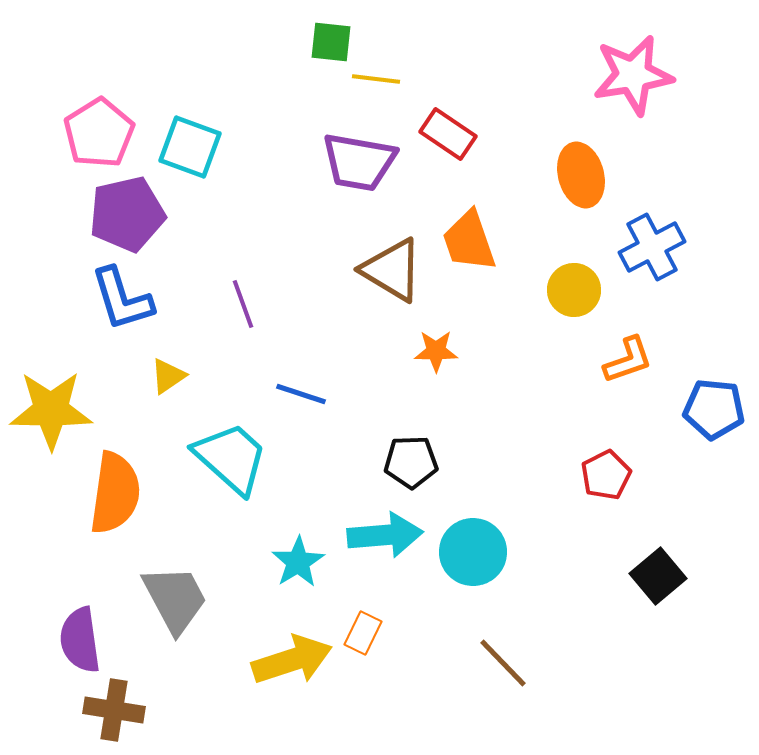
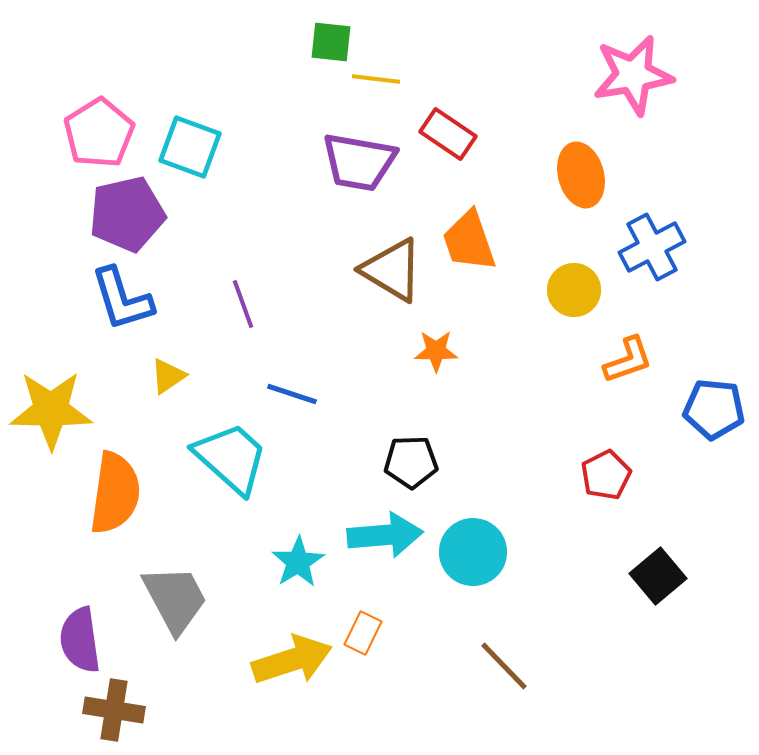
blue line: moved 9 px left
brown line: moved 1 px right, 3 px down
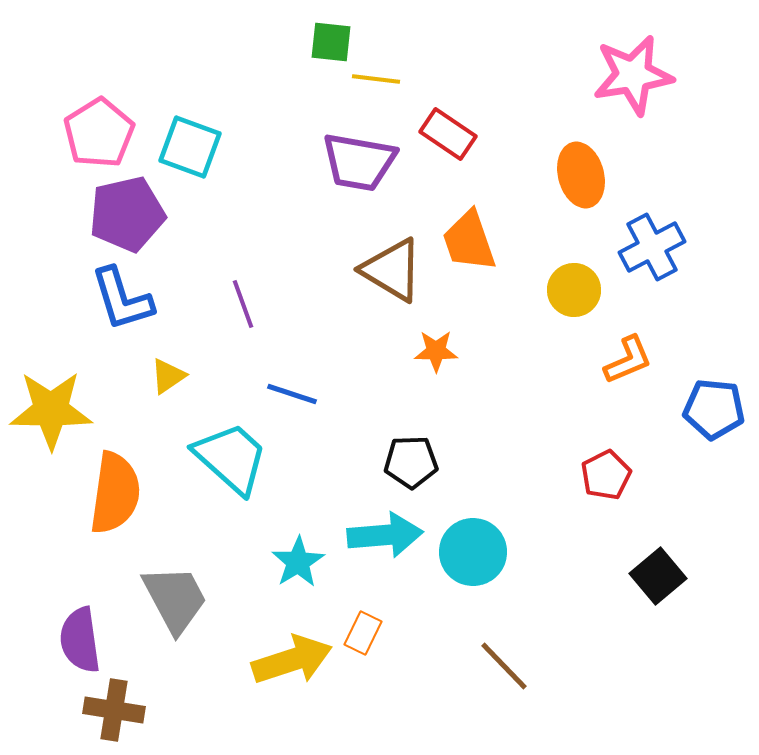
orange L-shape: rotated 4 degrees counterclockwise
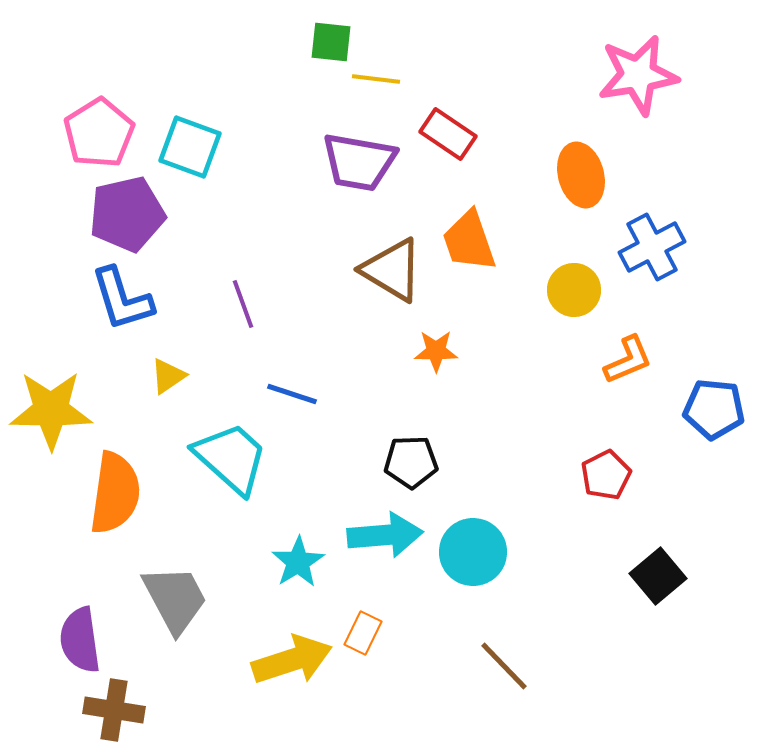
pink star: moved 5 px right
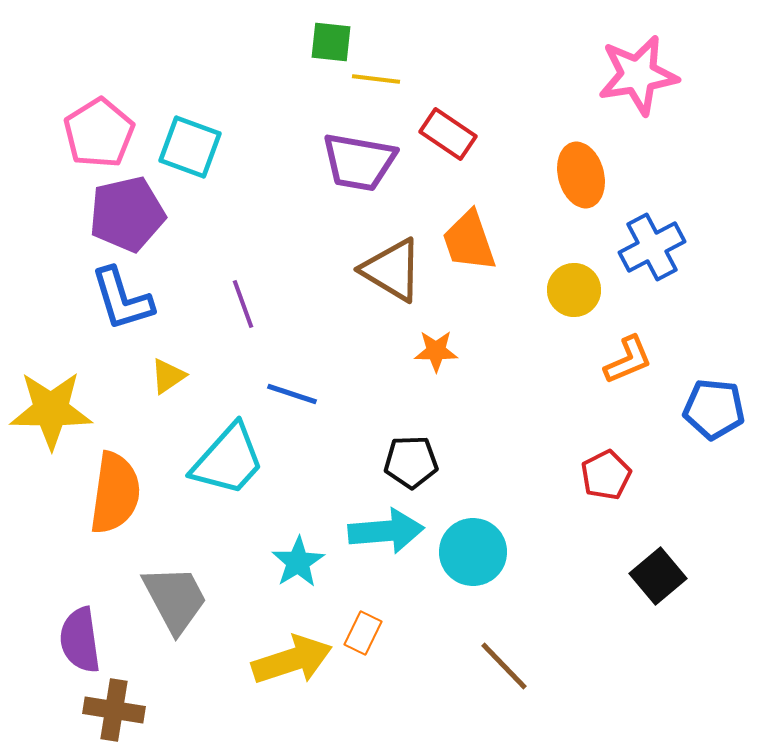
cyan trapezoid: moved 3 px left, 2 px down; rotated 90 degrees clockwise
cyan arrow: moved 1 px right, 4 px up
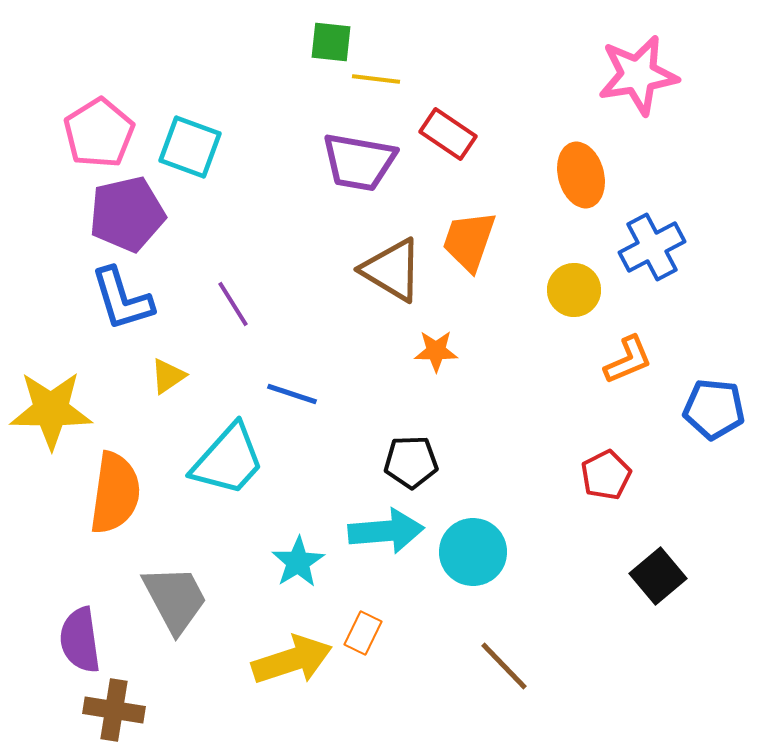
orange trapezoid: rotated 38 degrees clockwise
purple line: moved 10 px left; rotated 12 degrees counterclockwise
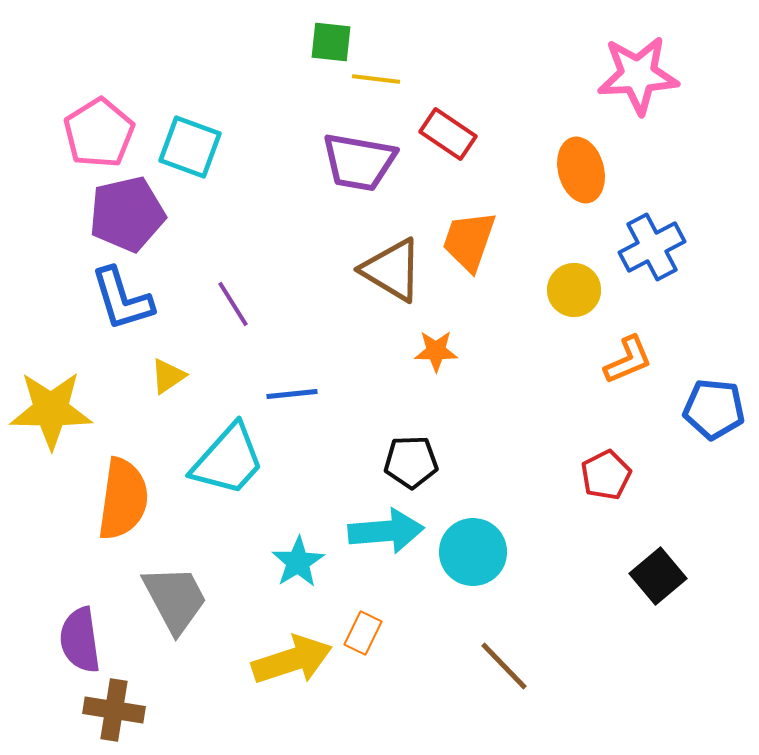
pink star: rotated 6 degrees clockwise
orange ellipse: moved 5 px up
blue line: rotated 24 degrees counterclockwise
orange semicircle: moved 8 px right, 6 px down
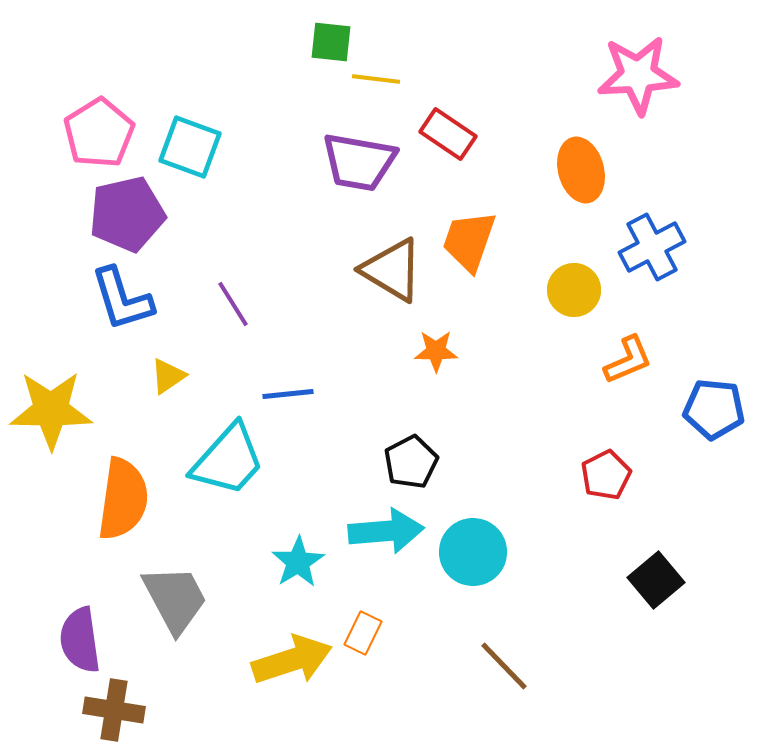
blue line: moved 4 px left
black pentagon: rotated 26 degrees counterclockwise
black square: moved 2 px left, 4 px down
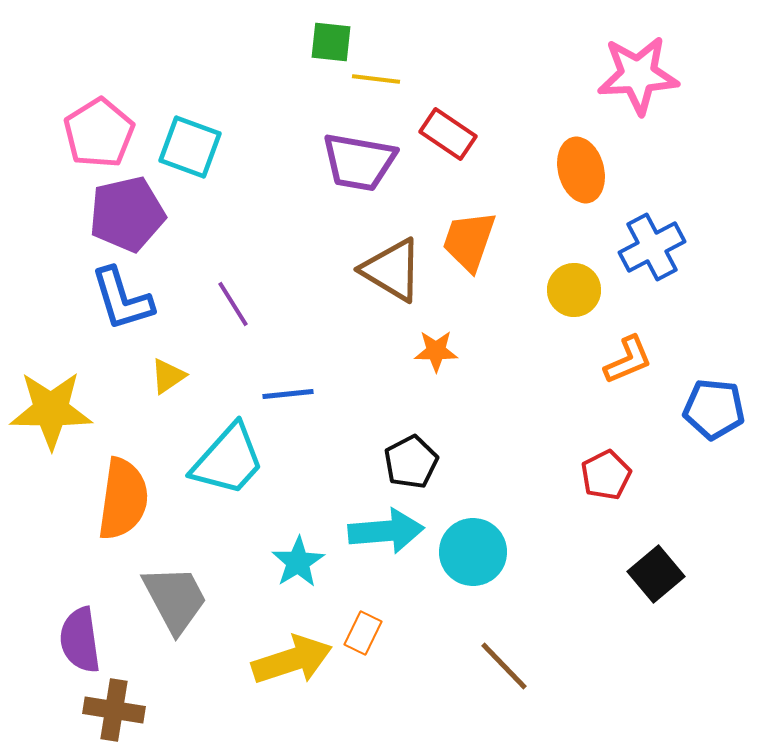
black square: moved 6 px up
